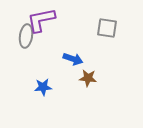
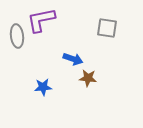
gray ellipse: moved 9 px left; rotated 15 degrees counterclockwise
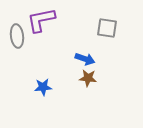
blue arrow: moved 12 px right
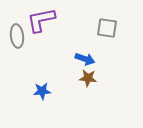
blue star: moved 1 px left, 4 px down
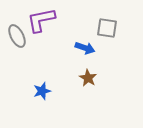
gray ellipse: rotated 20 degrees counterclockwise
blue arrow: moved 11 px up
brown star: rotated 24 degrees clockwise
blue star: rotated 12 degrees counterclockwise
